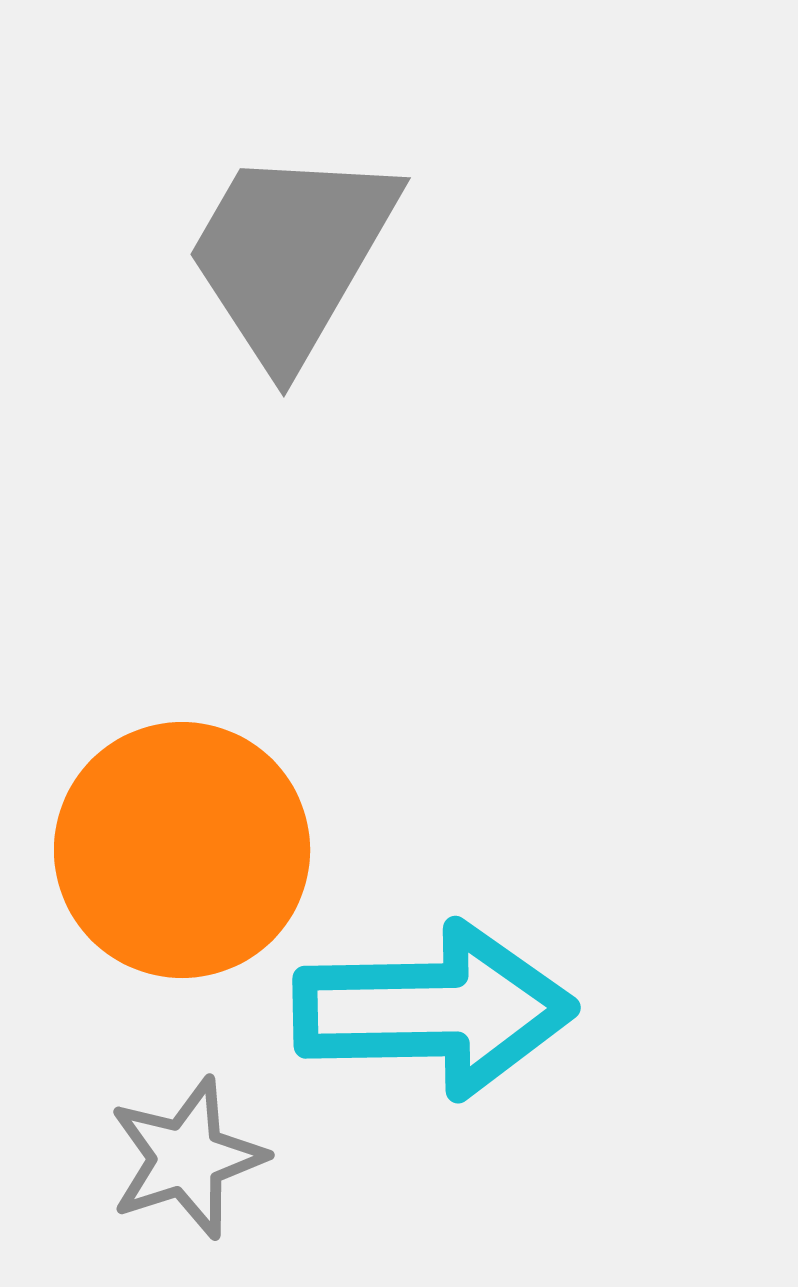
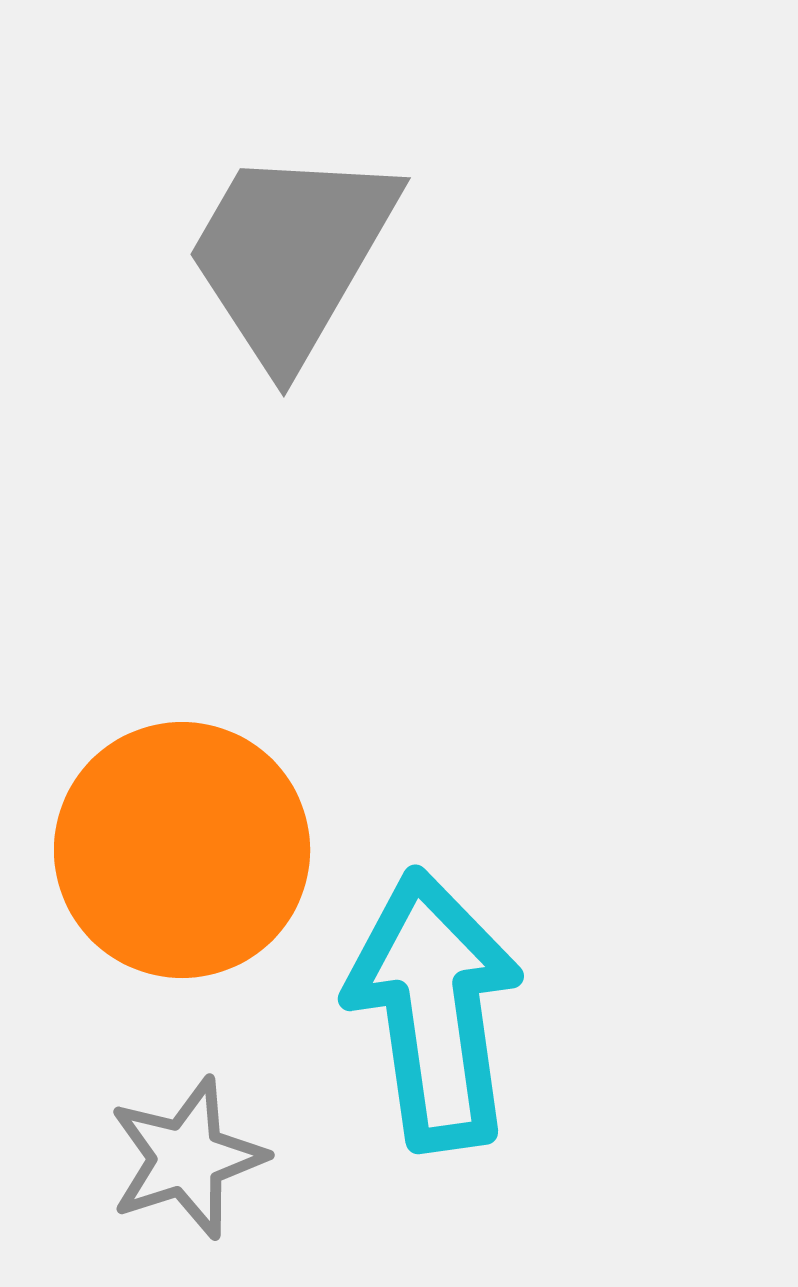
cyan arrow: rotated 97 degrees counterclockwise
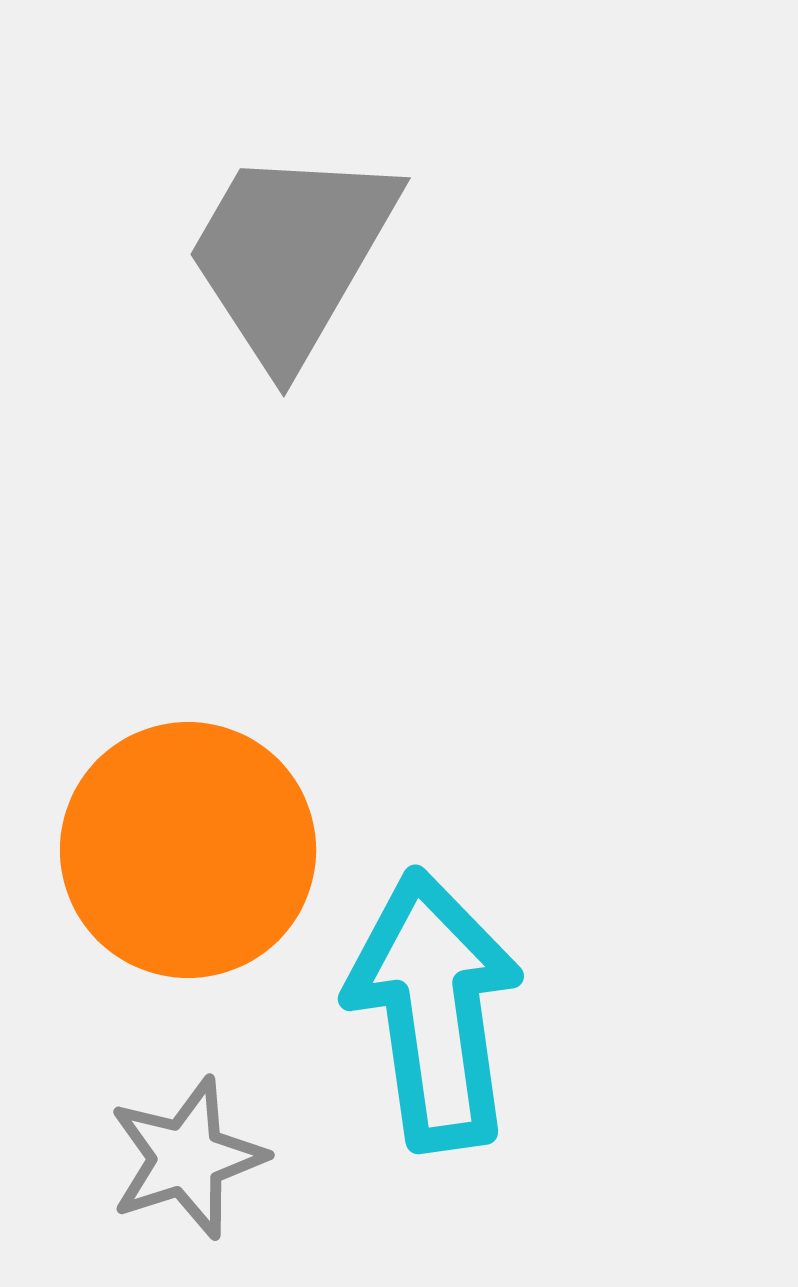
orange circle: moved 6 px right
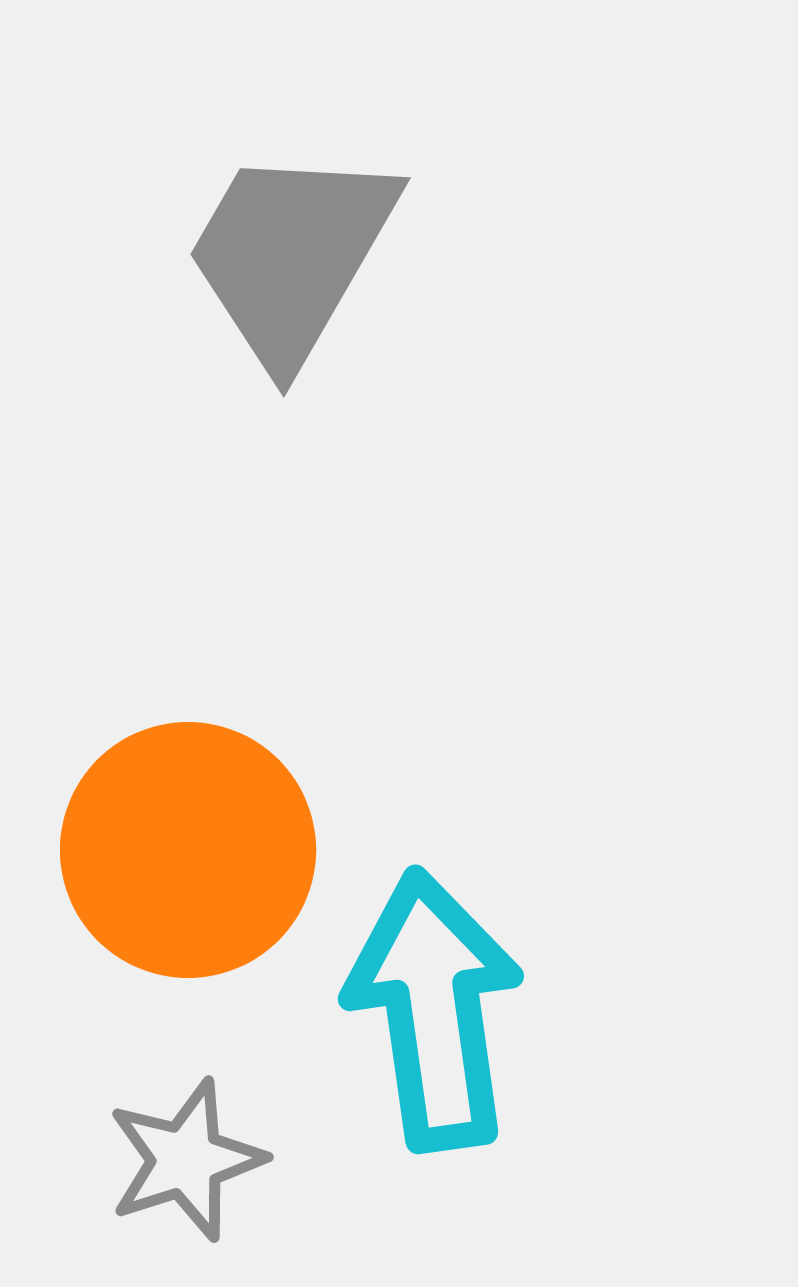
gray star: moved 1 px left, 2 px down
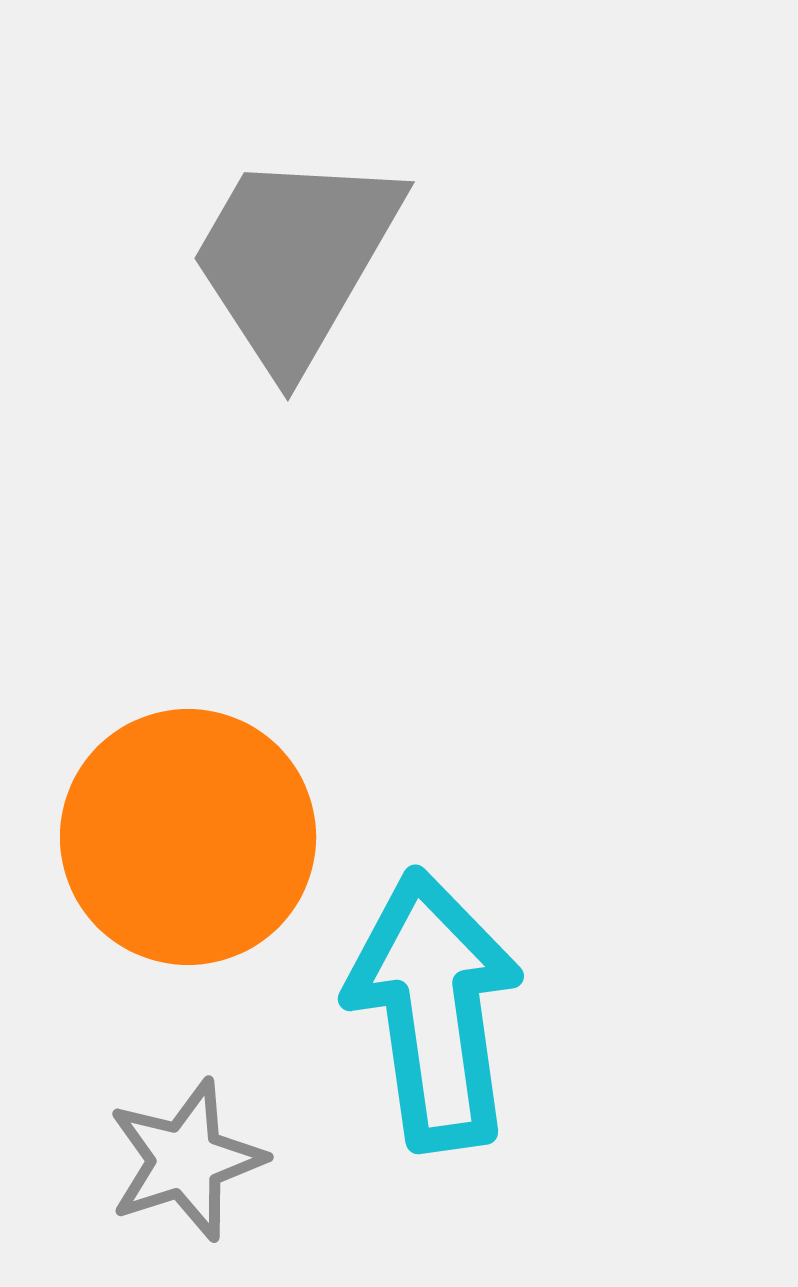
gray trapezoid: moved 4 px right, 4 px down
orange circle: moved 13 px up
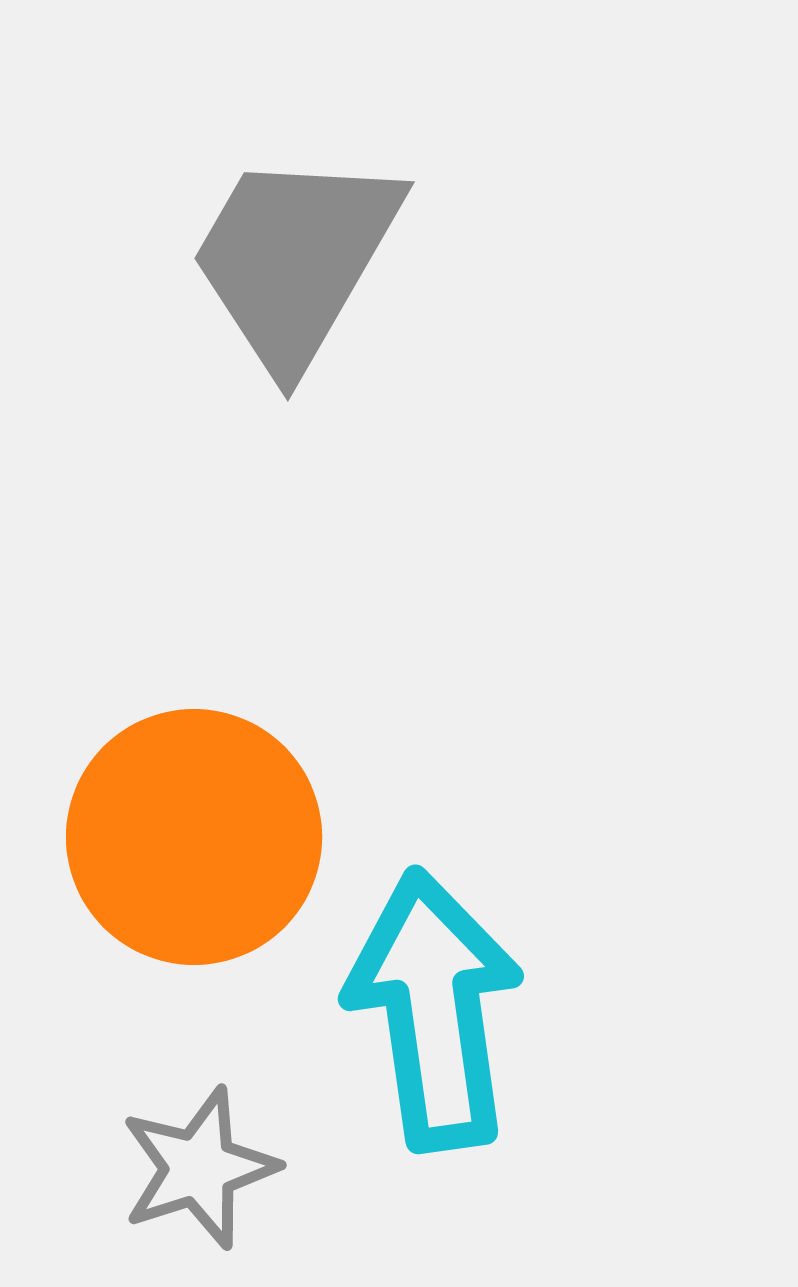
orange circle: moved 6 px right
gray star: moved 13 px right, 8 px down
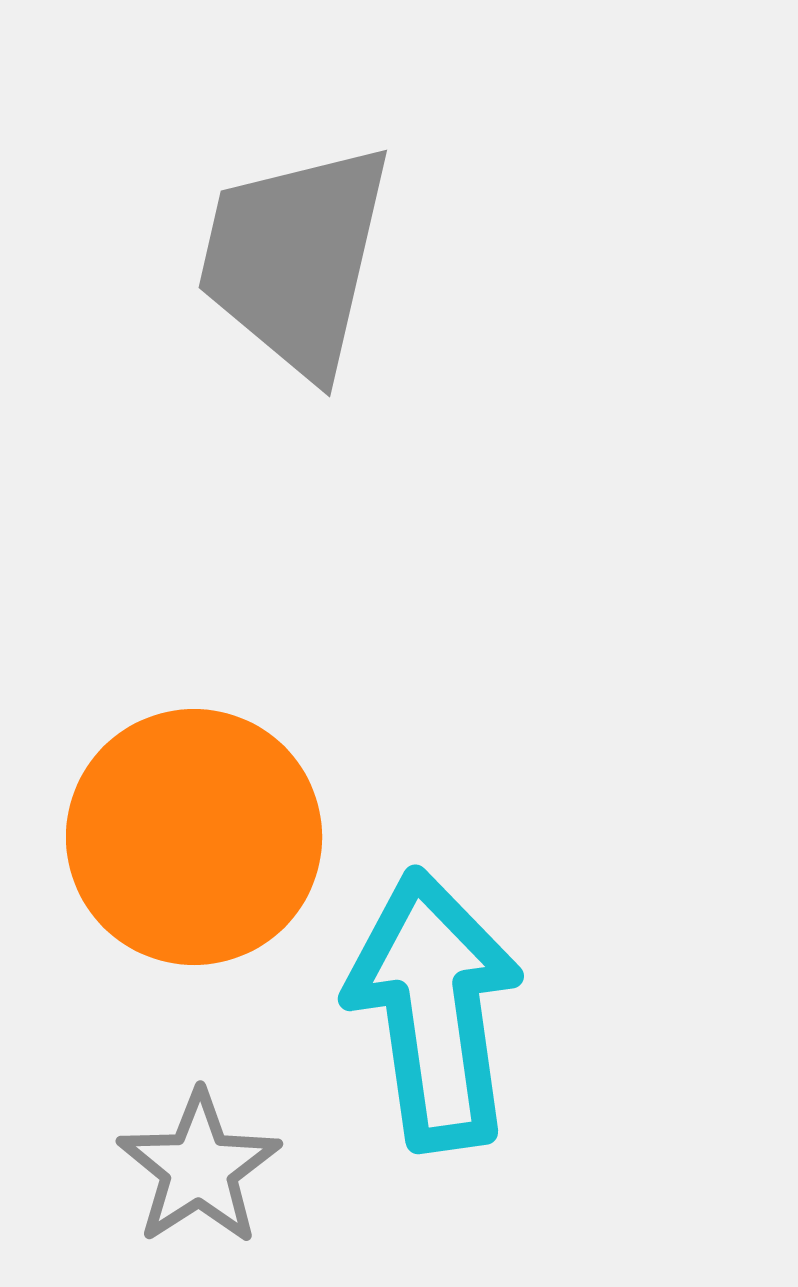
gray trapezoid: rotated 17 degrees counterclockwise
gray star: rotated 15 degrees counterclockwise
